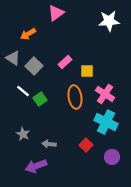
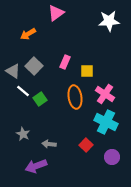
gray triangle: moved 13 px down
pink rectangle: rotated 24 degrees counterclockwise
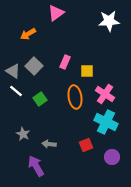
white line: moved 7 px left
red square: rotated 24 degrees clockwise
purple arrow: rotated 80 degrees clockwise
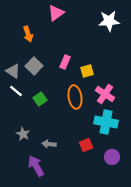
orange arrow: rotated 77 degrees counterclockwise
yellow square: rotated 16 degrees counterclockwise
cyan cross: rotated 15 degrees counterclockwise
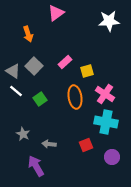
pink rectangle: rotated 24 degrees clockwise
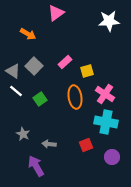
orange arrow: rotated 42 degrees counterclockwise
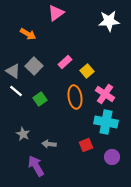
yellow square: rotated 24 degrees counterclockwise
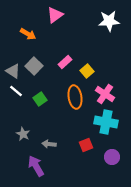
pink triangle: moved 1 px left, 2 px down
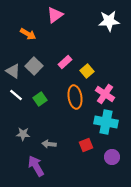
white line: moved 4 px down
gray star: rotated 24 degrees counterclockwise
